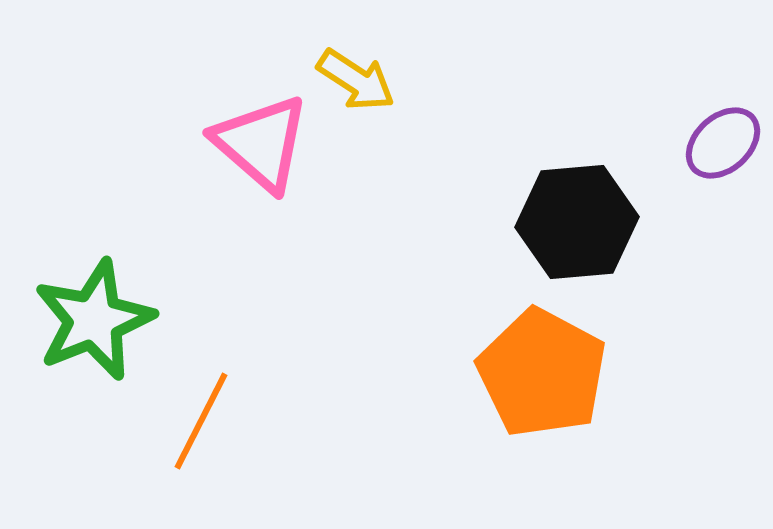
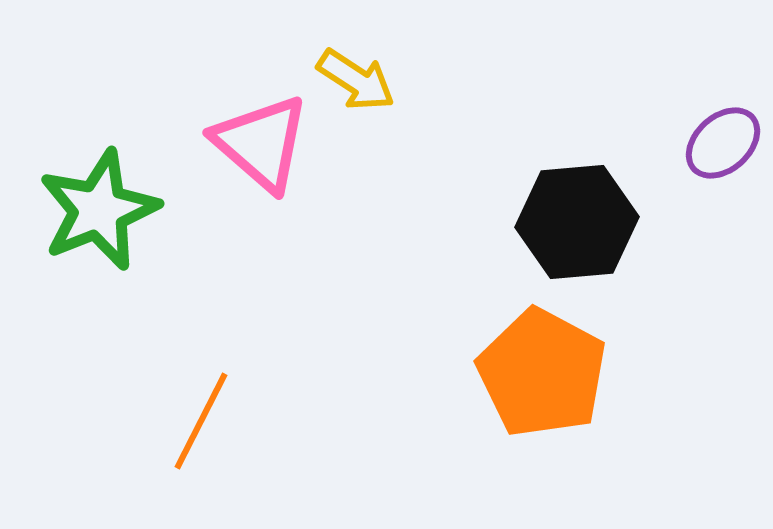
green star: moved 5 px right, 110 px up
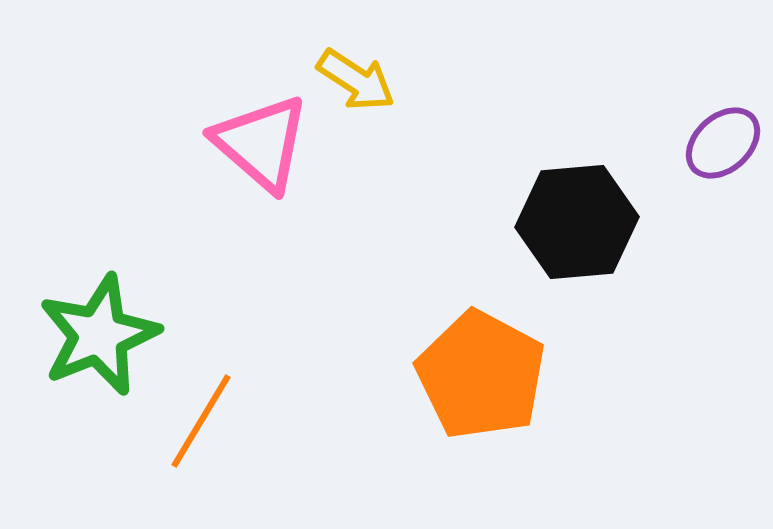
green star: moved 125 px down
orange pentagon: moved 61 px left, 2 px down
orange line: rotated 4 degrees clockwise
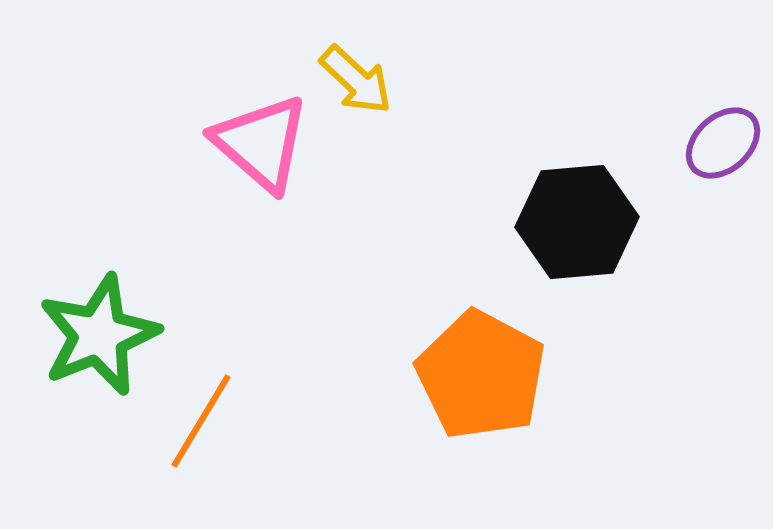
yellow arrow: rotated 10 degrees clockwise
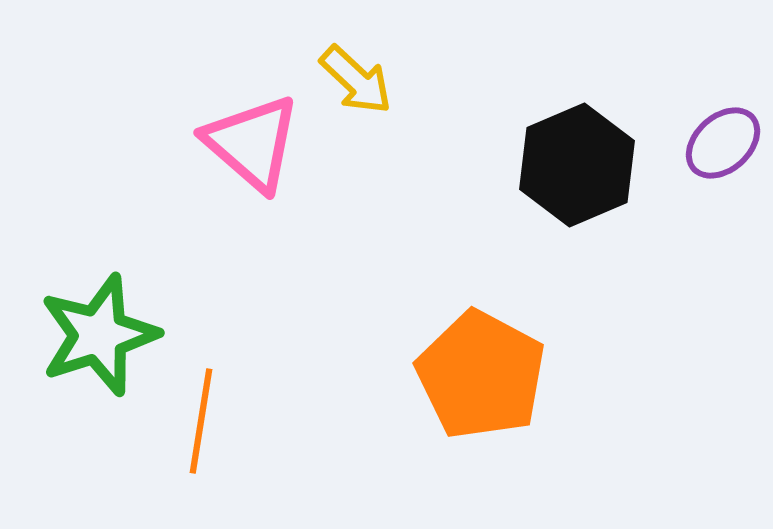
pink triangle: moved 9 px left
black hexagon: moved 57 px up; rotated 18 degrees counterclockwise
green star: rotated 4 degrees clockwise
orange line: rotated 22 degrees counterclockwise
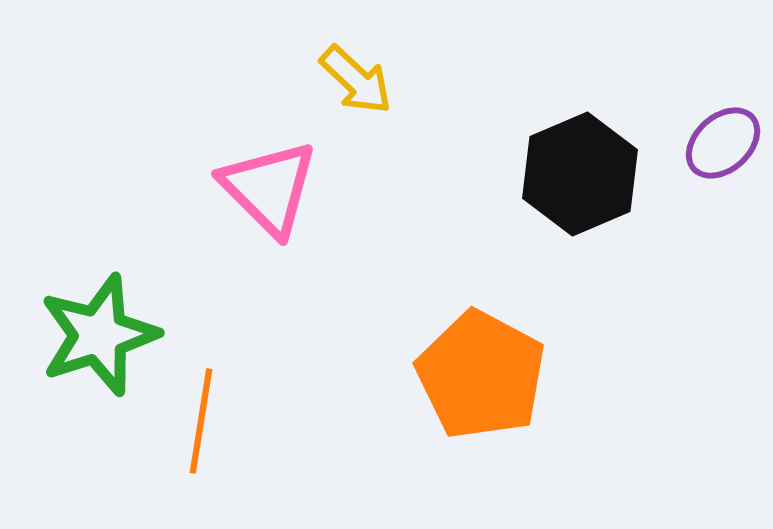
pink triangle: moved 17 px right, 45 px down; rotated 4 degrees clockwise
black hexagon: moved 3 px right, 9 px down
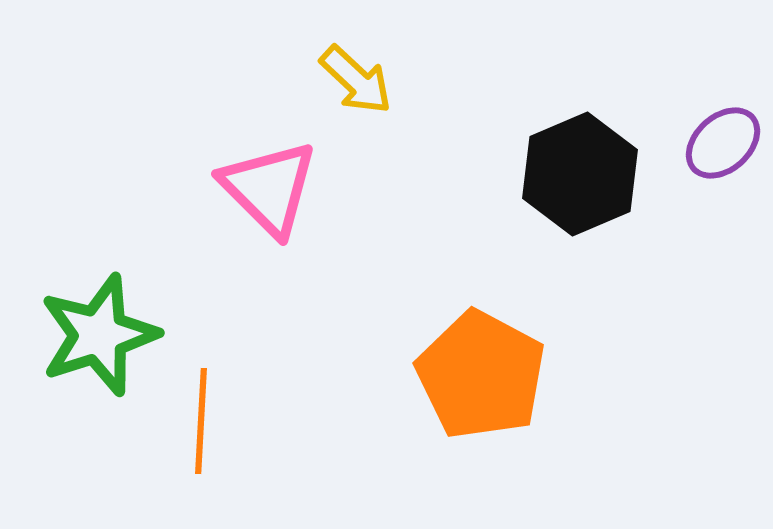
orange line: rotated 6 degrees counterclockwise
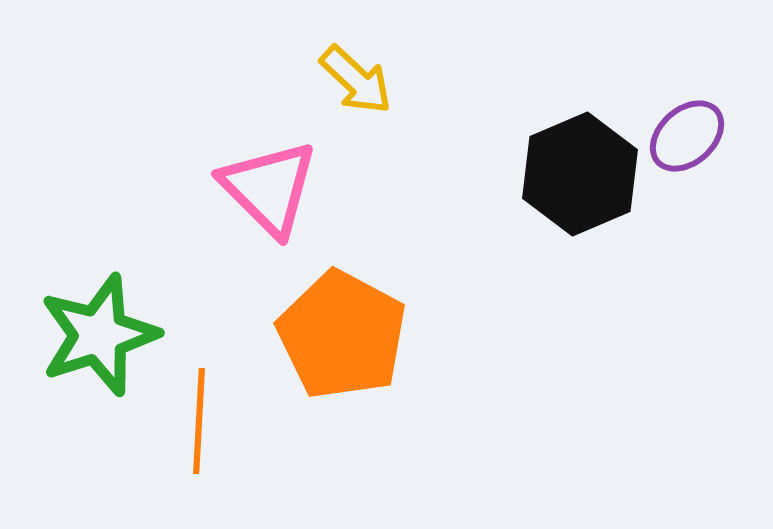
purple ellipse: moved 36 px left, 7 px up
orange pentagon: moved 139 px left, 40 px up
orange line: moved 2 px left
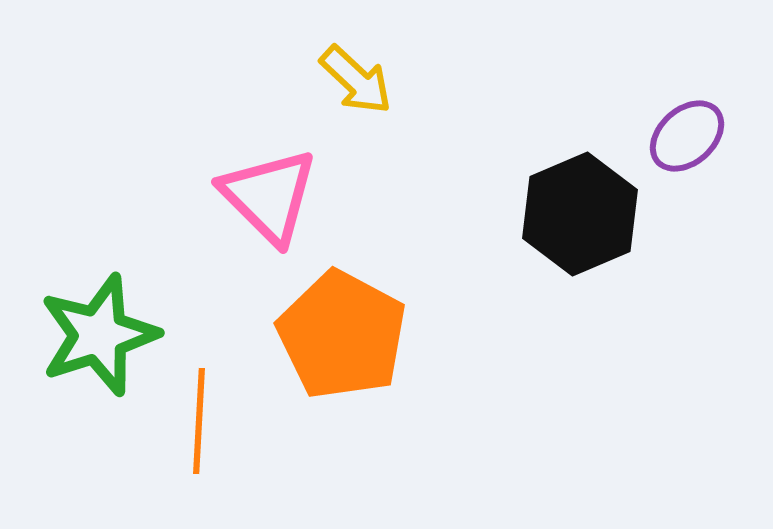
black hexagon: moved 40 px down
pink triangle: moved 8 px down
